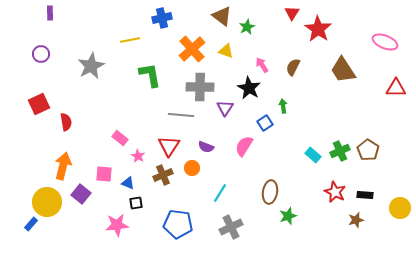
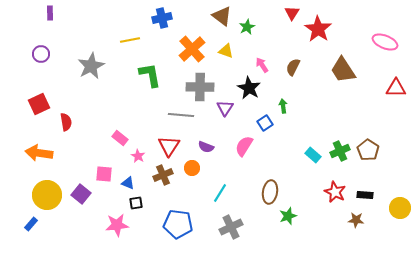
orange arrow at (63, 166): moved 24 px left, 13 px up; rotated 96 degrees counterclockwise
yellow circle at (47, 202): moved 7 px up
brown star at (356, 220): rotated 21 degrees clockwise
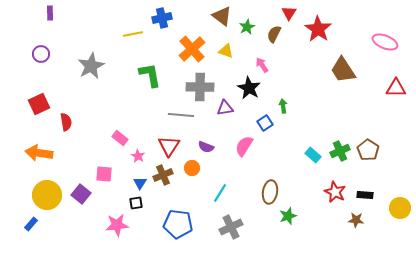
red triangle at (292, 13): moved 3 px left
yellow line at (130, 40): moved 3 px right, 6 px up
brown semicircle at (293, 67): moved 19 px left, 33 px up
purple triangle at (225, 108): rotated 48 degrees clockwise
blue triangle at (128, 183): moved 12 px right; rotated 40 degrees clockwise
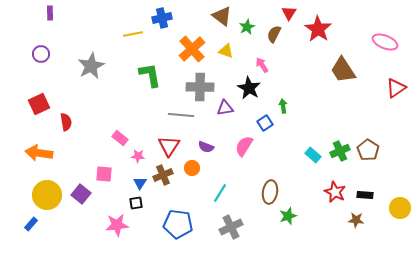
red triangle at (396, 88): rotated 35 degrees counterclockwise
pink star at (138, 156): rotated 24 degrees counterclockwise
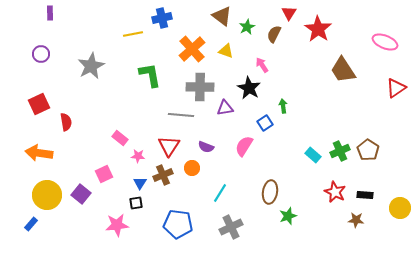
pink square at (104, 174): rotated 30 degrees counterclockwise
